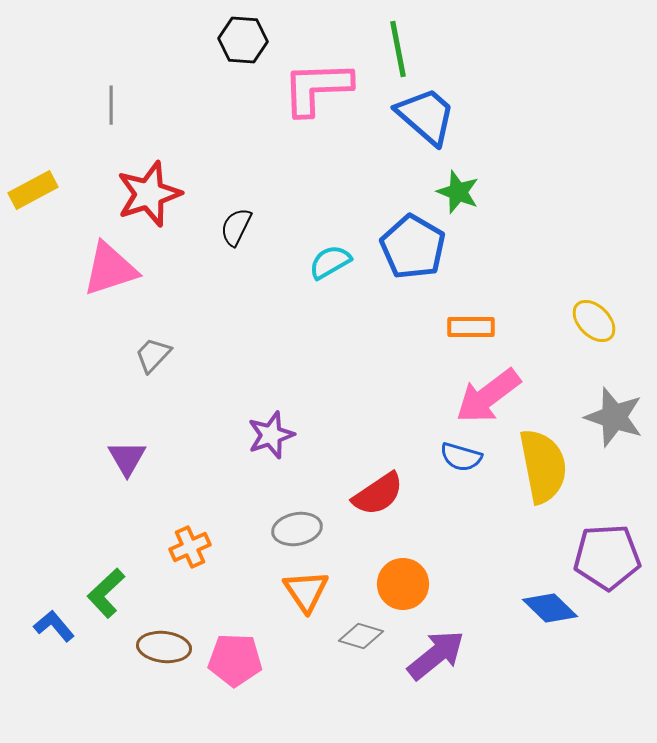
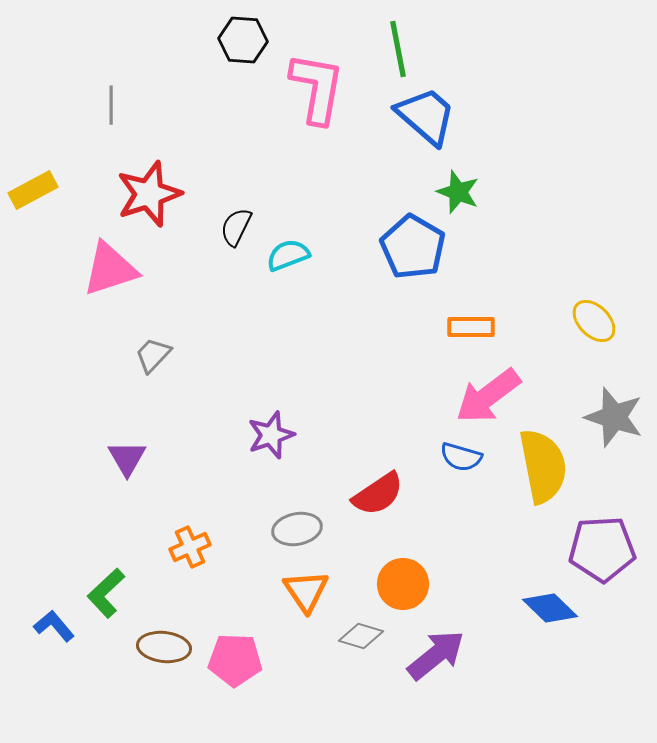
pink L-shape: rotated 102 degrees clockwise
cyan semicircle: moved 42 px left, 7 px up; rotated 9 degrees clockwise
purple pentagon: moved 5 px left, 8 px up
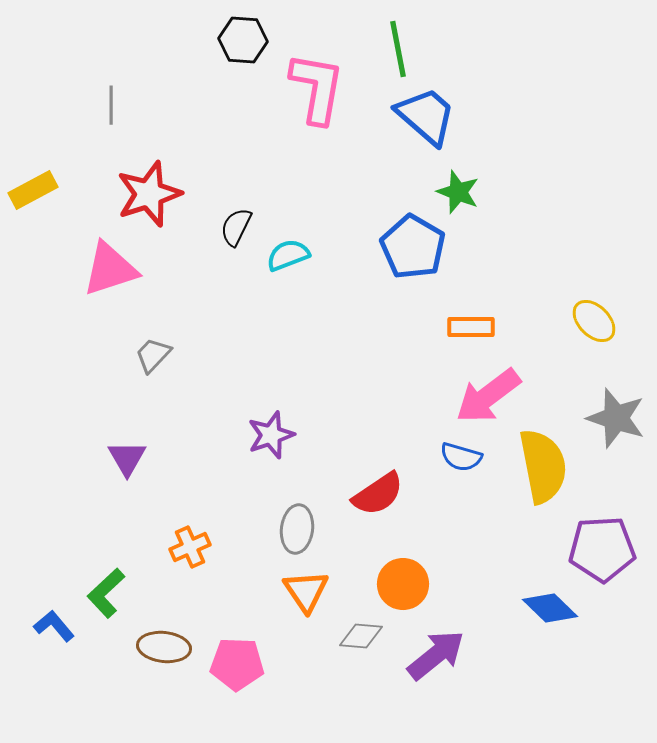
gray star: moved 2 px right, 1 px down
gray ellipse: rotated 72 degrees counterclockwise
gray diamond: rotated 12 degrees counterclockwise
pink pentagon: moved 2 px right, 4 px down
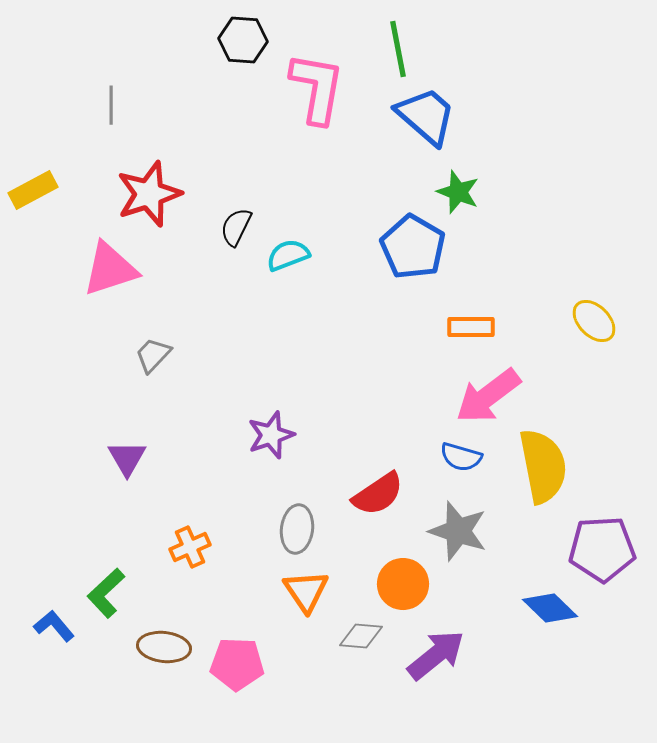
gray star: moved 158 px left, 113 px down
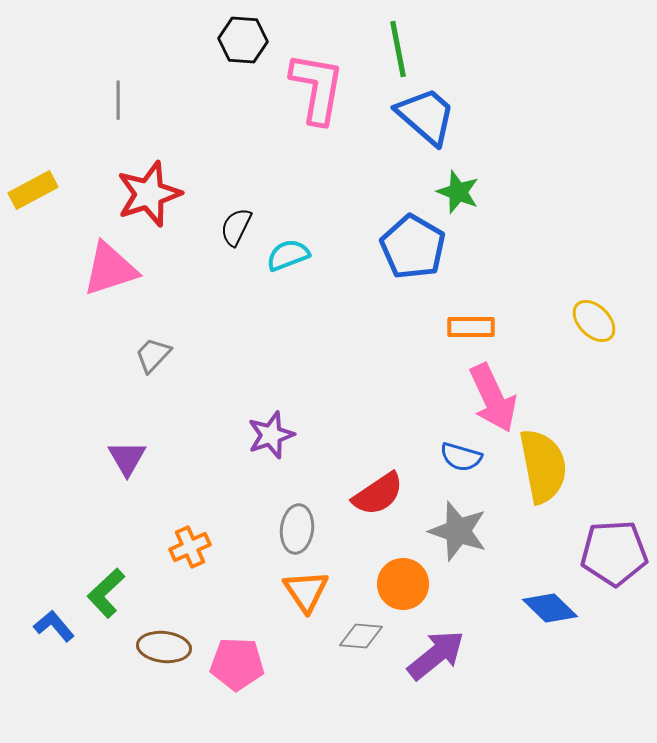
gray line: moved 7 px right, 5 px up
pink arrow: moved 5 px right, 2 px down; rotated 78 degrees counterclockwise
purple pentagon: moved 12 px right, 4 px down
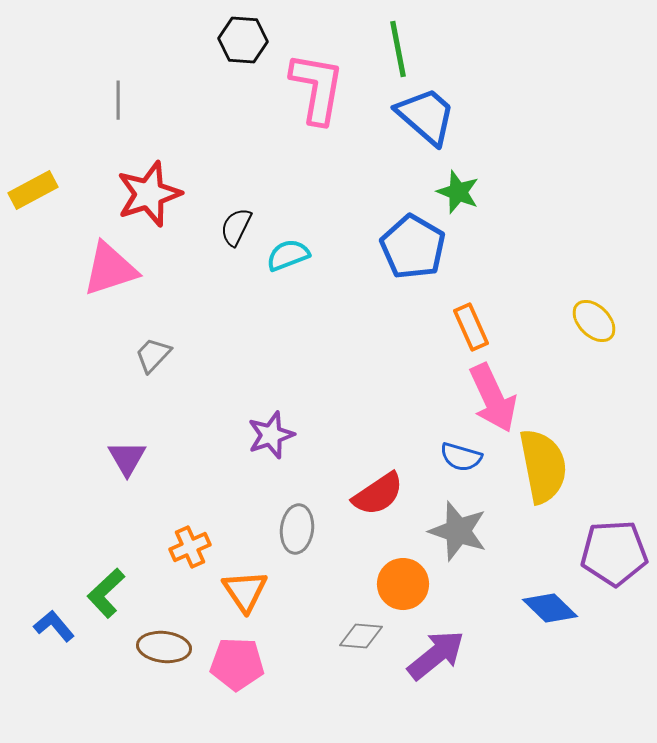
orange rectangle: rotated 66 degrees clockwise
orange triangle: moved 61 px left
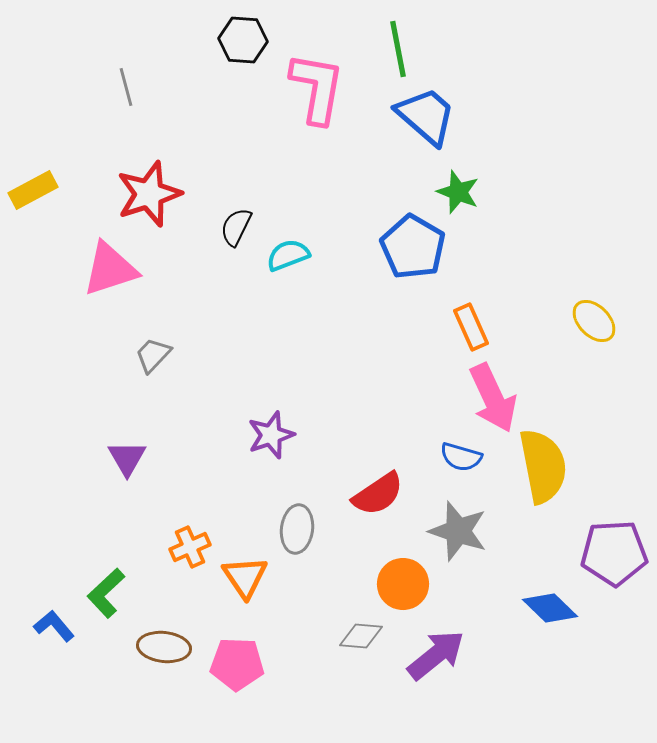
gray line: moved 8 px right, 13 px up; rotated 15 degrees counterclockwise
orange triangle: moved 14 px up
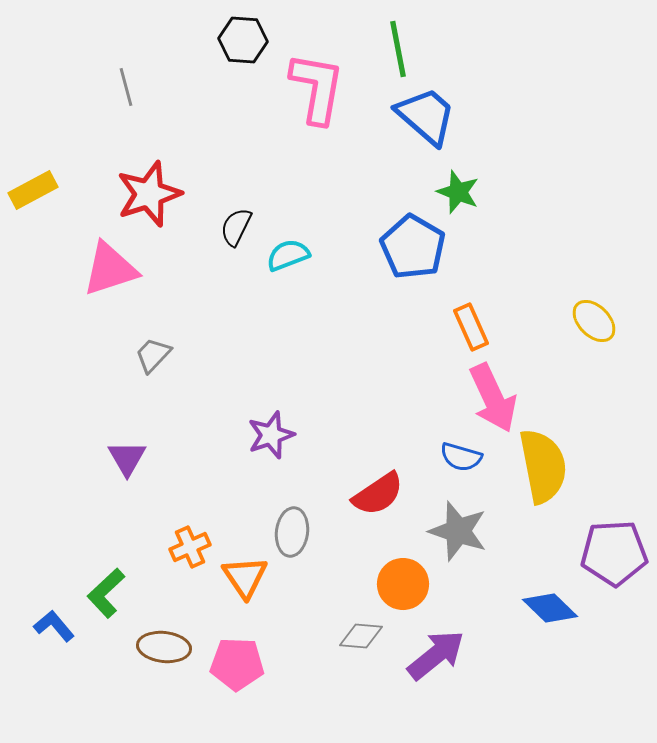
gray ellipse: moved 5 px left, 3 px down
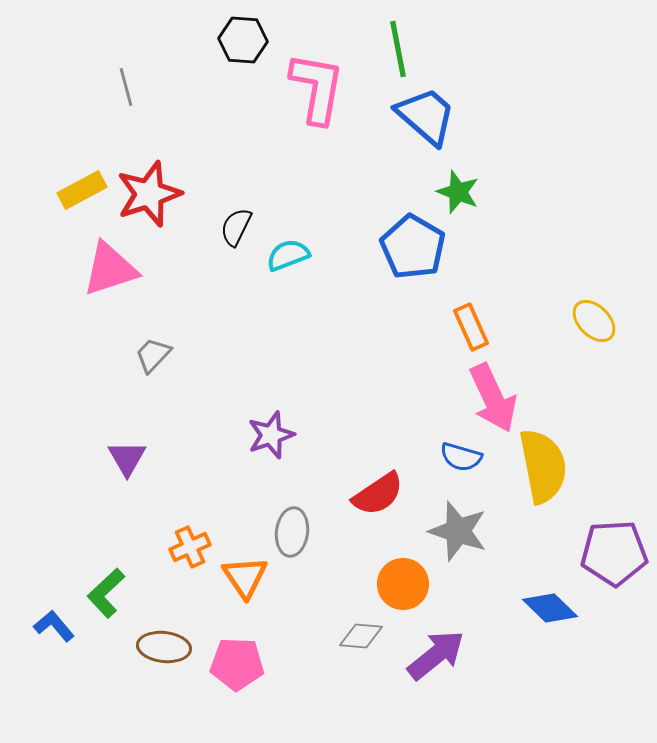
yellow rectangle: moved 49 px right
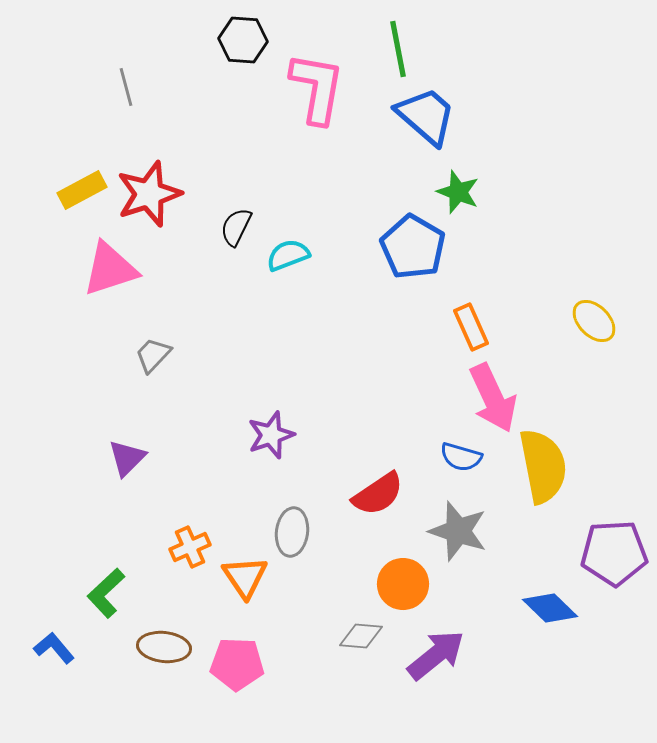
purple triangle: rotated 15 degrees clockwise
blue L-shape: moved 22 px down
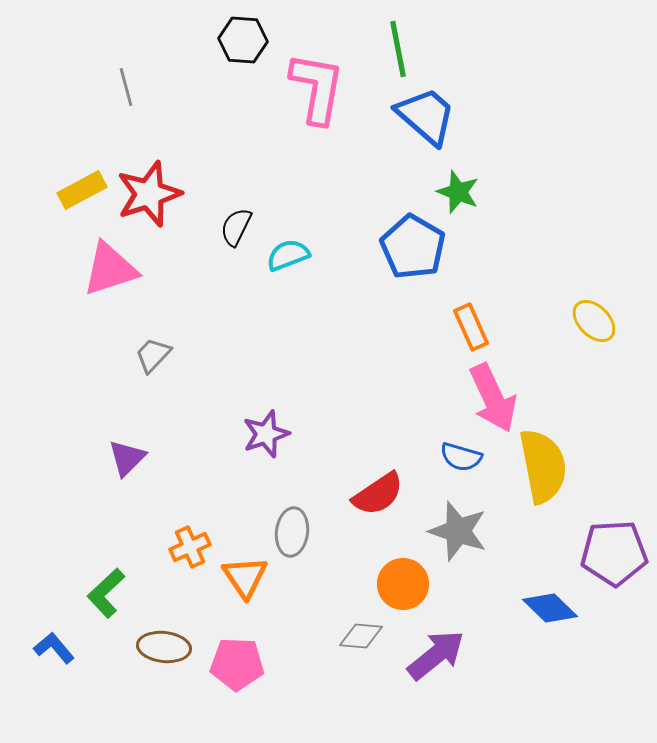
purple star: moved 5 px left, 1 px up
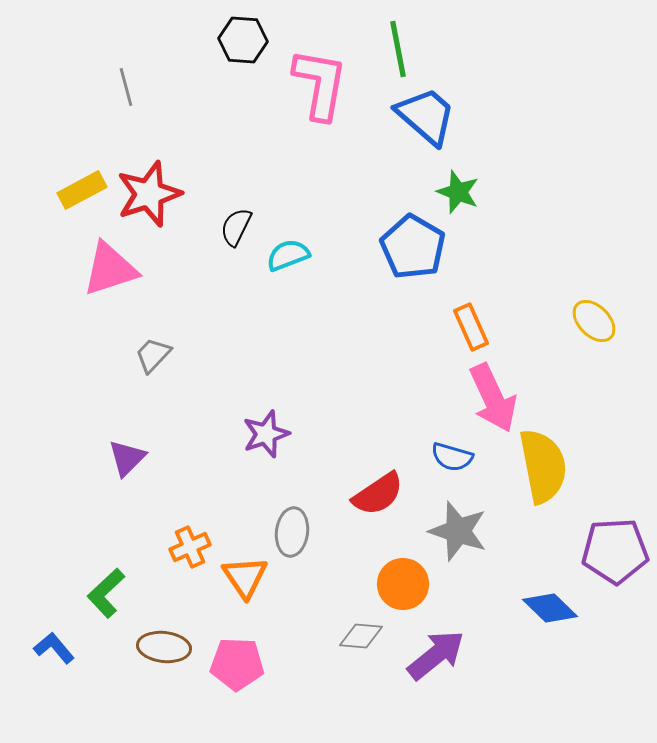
pink L-shape: moved 3 px right, 4 px up
blue semicircle: moved 9 px left
purple pentagon: moved 1 px right, 2 px up
